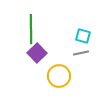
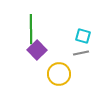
purple square: moved 3 px up
yellow circle: moved 2 px up
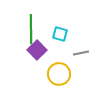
cyan square: moved 23 px left, 2 px up
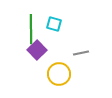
cyan square: moved 6 px left, 10 px up
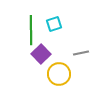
cyan square: rotated 35 degrees counterclockwise
green line: moved 1 px down
purple square: moved 4 px right, 4 px down
